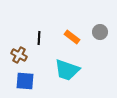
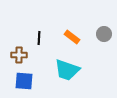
gray circle: moved 4 px right, 2 px down
brown cross: rotated 28 degrees counterclockwise
blue square: moved 1 px left
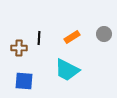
orange rectangle: rotated 70 degrees counterclockwise
brown cross: moved 7 px up
cyan trapezoid: rotated 8 degrees clockwise
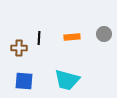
orange rectangle: rotated 28 degrees clockwise
cyan trapezoid: moved 10 px down; rotated 12 degrees counterclockwise
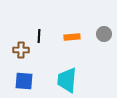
black line: moved 2 px up
brown cross: moved 2 px right, 2 px down
cyan trapezoid: rotated 80 degrees clockwise
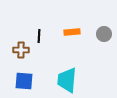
orange rectangle: moved 5 px up
